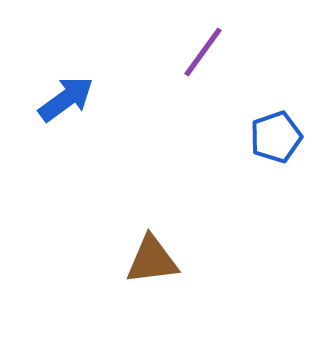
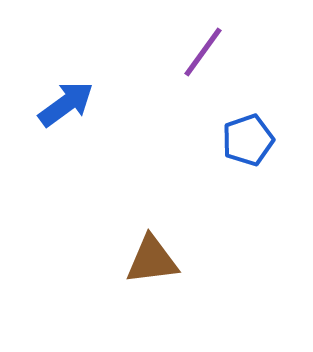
blue arrow: moved 5 px down
blue pentagon: moved 28 px left, 3 px down
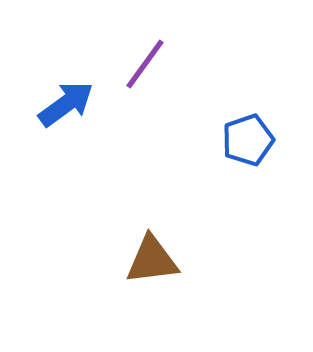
purple line: moved 58 px left, 12 px down
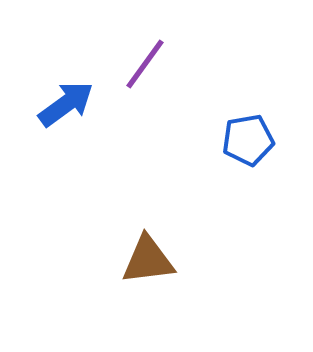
blue pentagon: rotated 9 degrees clockwise
brown triangle: moved 4 px left
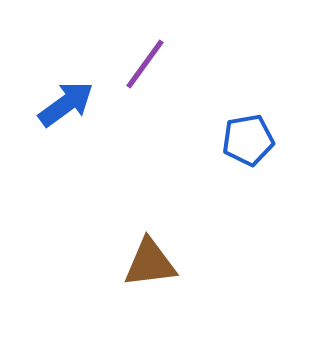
brown triangle: moved 2 px right, 3 px down
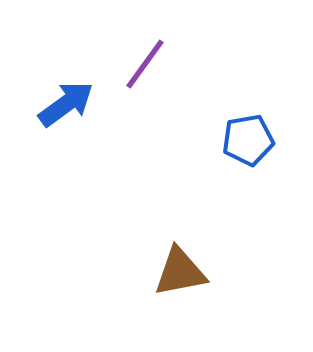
brown triangle: moved 30 px right, 9 px down; rotated 4 degrees counterclockwise
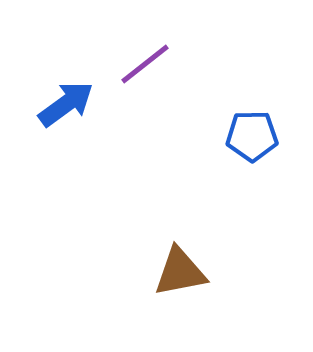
purple line: rotated 16 degrees clockwise
blue pentagon: moved 4 px right, 4 px up; rotated 9 degrees clockwise
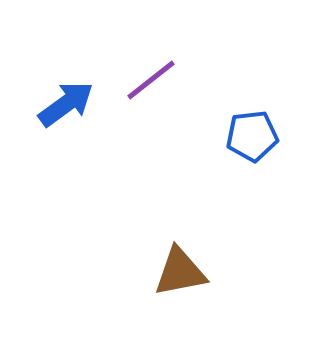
purple line: moved 6 px right, 16 px down
blue pentagon: rotated 6 degrees counterclockwise
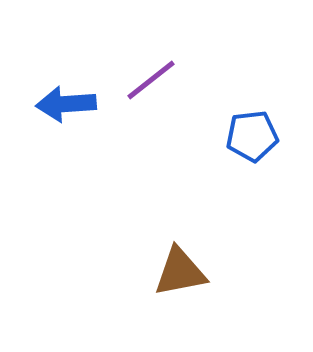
blue arrow: rotated 148 degrees counterclockwise
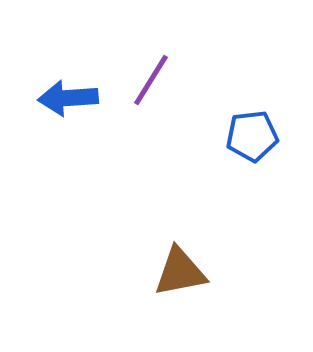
purple line: rotated 20 degrees counterclockwise
blue arrow: moved 2 px right, 6 px up
